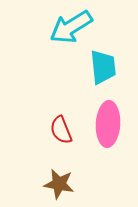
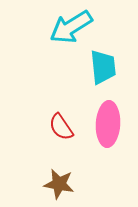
red semicircle: moved 3 px up; rotated 12 degrees counterclockwise
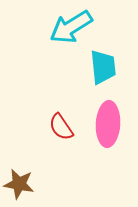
brown star: moved 40 px left
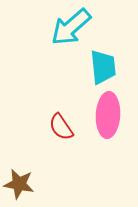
cyan arrow: rotated 9 degrees counterclockwise
pink ellipse: moved 9 px up
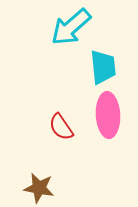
pink ellipse: rotated 6 degrees counterclockwise
brown star: moved 20 px right, 4 px down
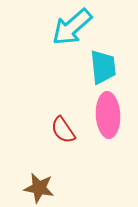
cyan arrow: moved 1 px right
red semicircle: moved 2 px right, 3 px down
